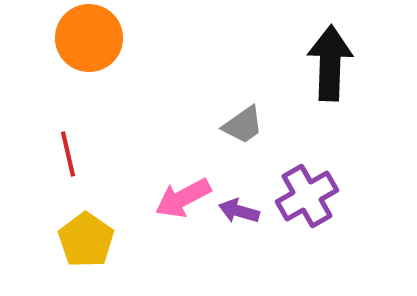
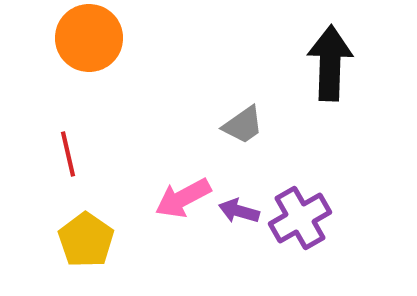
purple cross: moved 7 px left, 22 px down
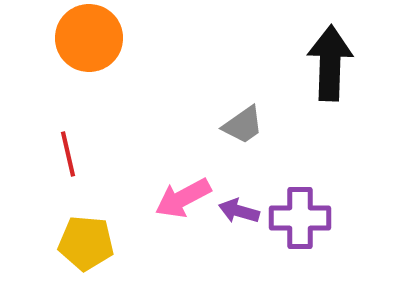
purple cross: rotated 30 degrees clockwise
yellow pentagon: moved 3 px down; rotated 30 degrees counterclockwise
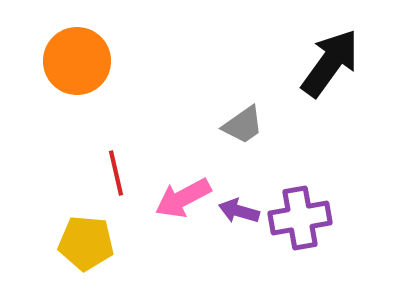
orange circle: moved 12 px left, 23 px down
black arrow: rotated 34 degrees clockwise
red line: moved 48 px right, 19 px down
purple cross: rotated 10 degrees counterclockwise
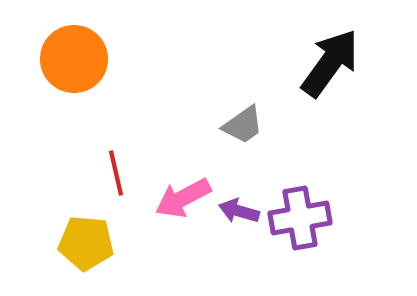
orange circle: moved 3 px left, 2 px up
